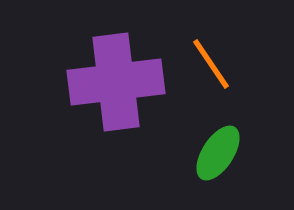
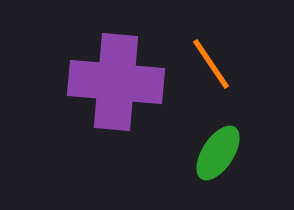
purple cross: rotated 12 degrees clockwise
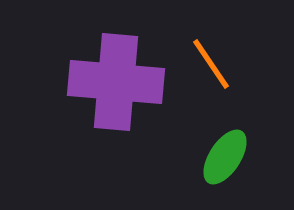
green ellipse: moved 7 px right, 4 px down
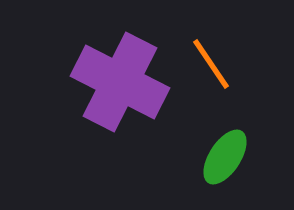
purple cross: moved 4 px right; rotated 22 degrees clockwise
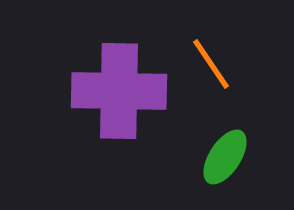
purple cross: moved 1 px left, 9 px down; rotated 26 degrees counterclockwise
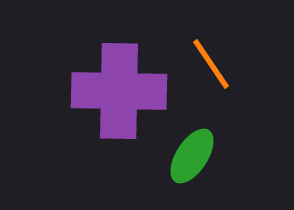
green ellipse: moved 33 px left, 1 px up
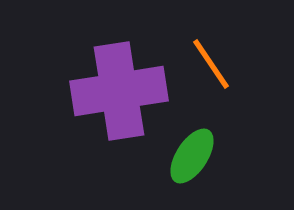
purple cross: rotated 10 degrees counterclockwise
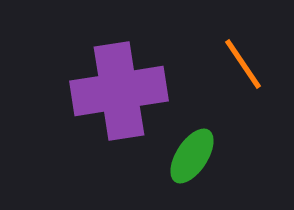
orange line: moved 32 px right
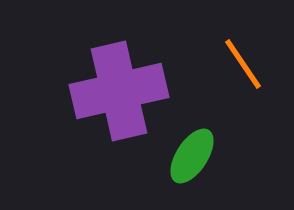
purple cross: rotated 4 degrees counterclockwise
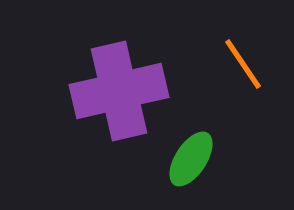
green ellipse: moved 1 px left, 3 px down
